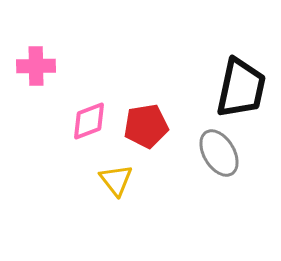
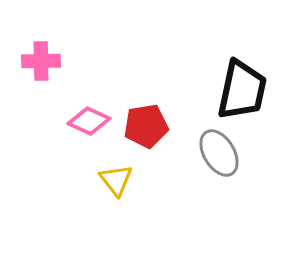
pink cross: moved 5 px right, 5 px up
black trapezoid: moved 1 px right, 2 px down
pink diamond: rotated 45 degrees clockwise
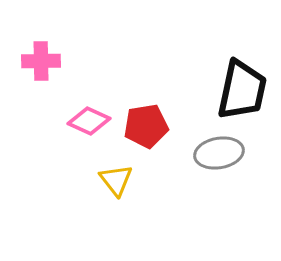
gray ellipse: rotated 69 degrees counterclockwise
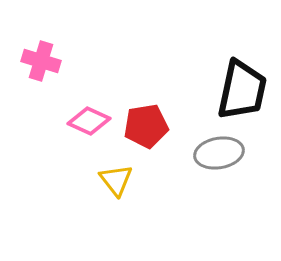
pink cross: rotated 18 degrees clockwise
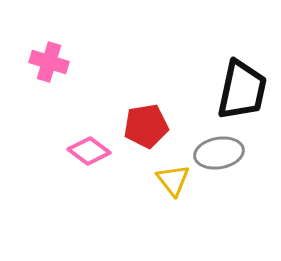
pink cross: moved 8 px right, 1 px down
pink diamond: moved 30 px down; rotated 12 degrees clockwise
yellow triangle: moved 57 px right
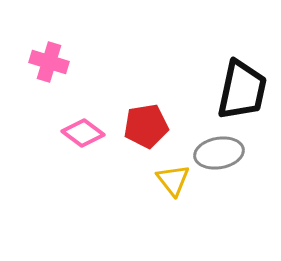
pink diamond: moved 6 px left, 18 px up
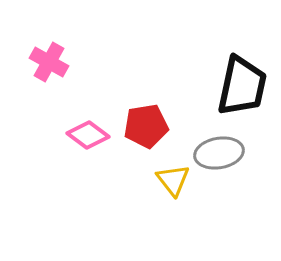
pink cross: rotated 12 degrees clockwise
black trapezoid: moved 4 px up
pink diamond: moved 5 px right, 2 px down
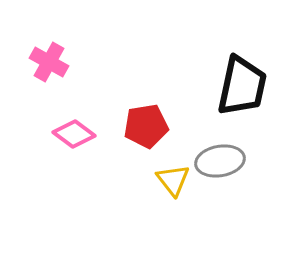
pink diamond: moved 14 px left, 1 px up
gray ellipse: moved 1 px right, 8 px down
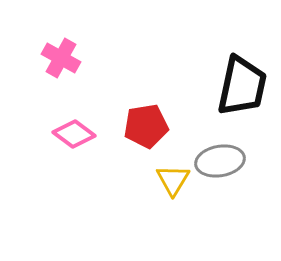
pink cross: moved 12 px right, 4 px up
yellow triangle: rotated 9 degrees clockwise
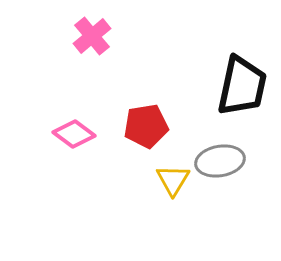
pink cross: moved 31 px right, 22 px up; rotated 21 degrees clockwise
